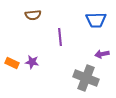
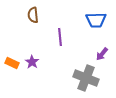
brown semicircle: rotated 91 degrees clockwise
purple arrow: rotated 40 degrees counterclockwise
purple star: rotated 24 degrees clockwise
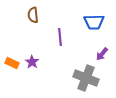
blue trapezoid: moved 2 px left, 2 px down
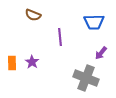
brown semicircle: rotated 63 degrees counterclockwise
purple arrow: moved 1 px left, 1 px up
orange rectangle: rotated 64 degrees clockwise
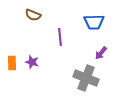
purple star: rotated 16 degrees counterclockwise
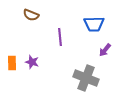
brown semicircle: moved 2 px left
blue trapezoid: moved 2 px down
purple arrow: moved 4 px right, 3 px up
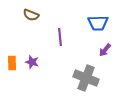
blue trapezoid: moved 4 px right, 1 px up
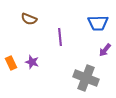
brown semicircle: moved 2 px left, 4 px down
orange rectangle: moved 1 px left; rotated 24 degrees counterclockwise
